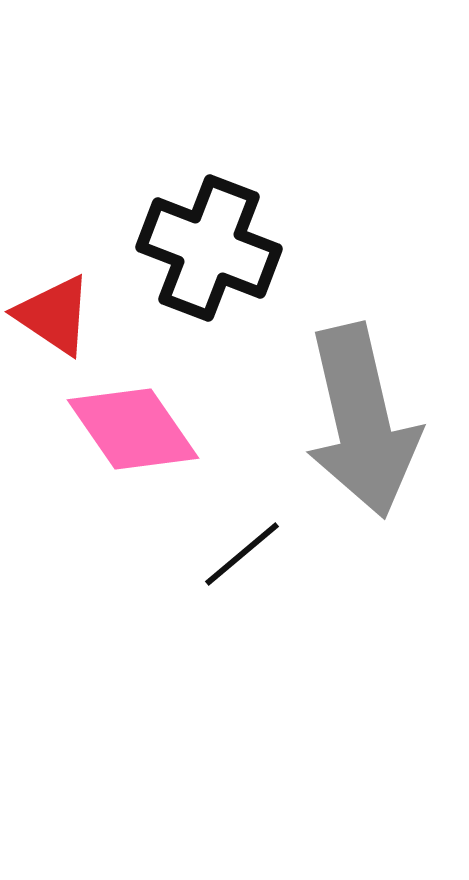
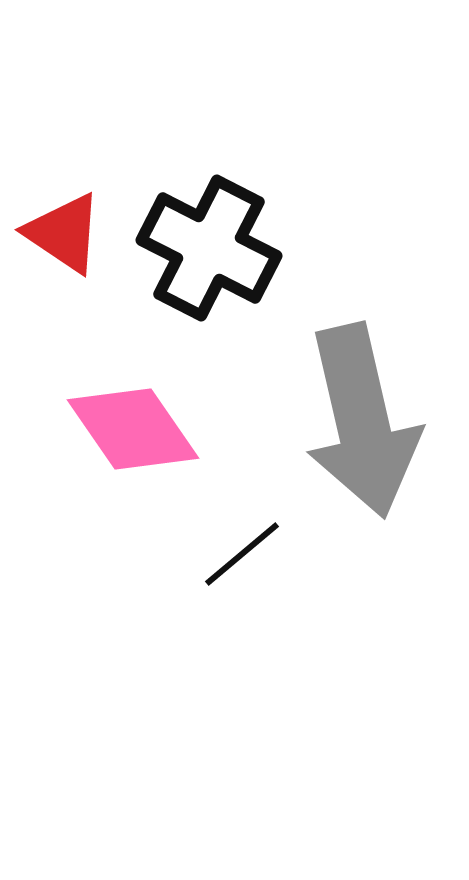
black cross: rotated 6 degrees clockwise
red triangle: moved 10 px right, 82 px up
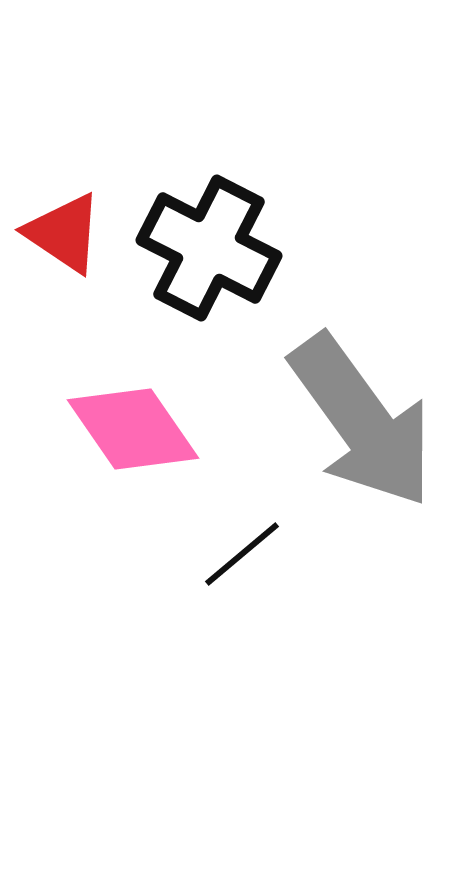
gray arrow: rotated 23 degrees counterclockwise
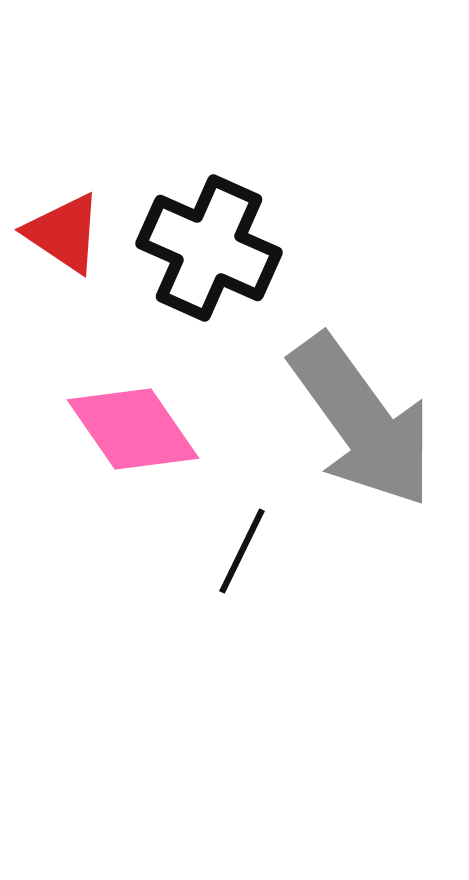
black cross: rotated 3 degrees counterclockwise
black line: moved 3 px up; rotated 24 degrees counterclockwise
